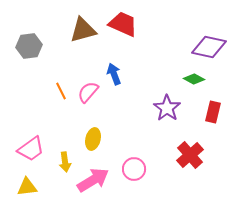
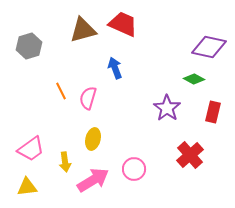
gray hexagon: rotated 10 degrees counterclockwise
blue arrow: moved 1 px right, 6 px up
pink semicircle: moved 6 px down; rotated 25 degrees counterclockwise
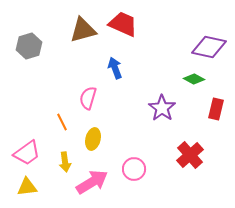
orange line: moved 1 px right, 31 px down
purple star: moved 5 px left
red rectangle: moved 3 px right, 3 px up
pink trapezoid: moved 4 px left, 4 px down
pink arrow: moved 1 px left, 2 px down
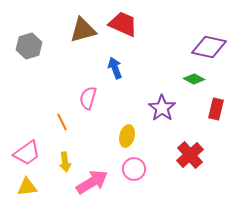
yellow ellipse: moved 34 px right, 3 px up
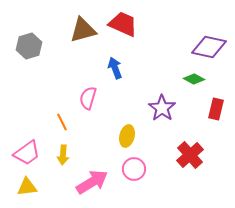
yellow arrow: moved 2 px left, 7 px up; rotated 12 degrees clockwise
